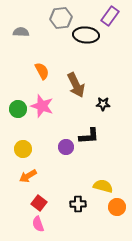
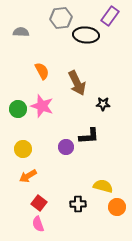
brown arrow: moved 1 px right, 2 px up
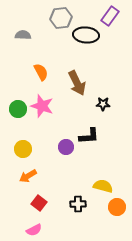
gray semicircle: moved 2 px right, 3 px down
orange semicircle: moved 1 px left, 1 px down
pink semicircle: moved 4 px left, 6 px down; rotated 98 degrees counterclockwise
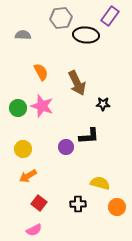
green circle: moved 1 px up
yellow semicircle: moved 3 px left, 3 px up
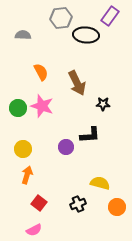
black L-shape: moved 1 px right, 1 px up
orange arrow: moved 1 px left, 1 px up; rotated 138 degrees clockwise
black cross: rotated 21 degrees counterclockwise
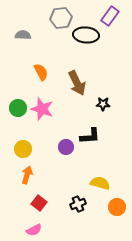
pink star: moved 3 px down
black L-shape: moved 1 px down
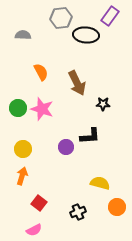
orange arrow: moved 5 px left, 1 px down
black cross: moved 8 px down
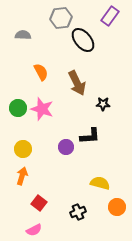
black ellipse: moved 3 px left, 5 px down; rotated 45 degrees clockwise
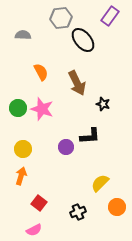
black star: rotated 16 degrees clockwise
orange arrow: moved 1 px left
yellow semicircle: rotated 60 degrees counterclockwise
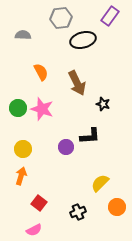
black ellipse: rotated 65 degrees counterclockwise
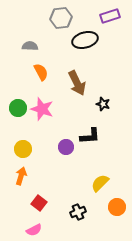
purple rectangle: rotated 36 degrees clockwise
gray semicircle: moved 7 px right, 11 px down
black ellipse: moved 2 px right
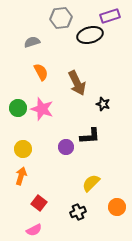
black ellipse: moved 5 px right, 5 px up
gray semicircle: moved 2 px right, 4 px up; rotated 21 degrees counterclockwise
yellow semicircle: moved 9 px left
